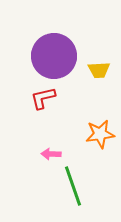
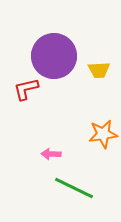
red L-shape: moved 17 px left, 9 px up
orange star: moved 3 px right
green line: moved 1 px right, 2 px down; rotated 45 degrees counterclockwise
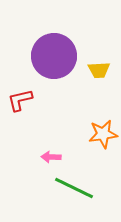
red L-shape: moved 6 px left, 11 px down
pink arrow: moved 3 px down
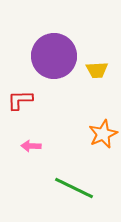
yellow trapezoid: moved 2 px left
red L-shape: rotated 12 degrees clockwise
orange star: rotated 16 degrees counterclockwise
pink arrow: moved 20 px left, 11 px up
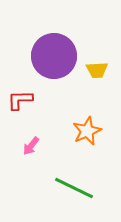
orange star: moved 16 px left, 3 px up
pink arrow: rotated 54 degrees counterclockwise
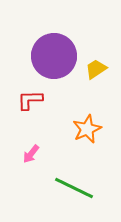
yellow trapezoid: moved 1 px left, 1 px up; rotated 150 degrees clockwise
red L-shape: moved 10 px right
orange star: moved 2 px up
pink arrow: moved 8 px down
